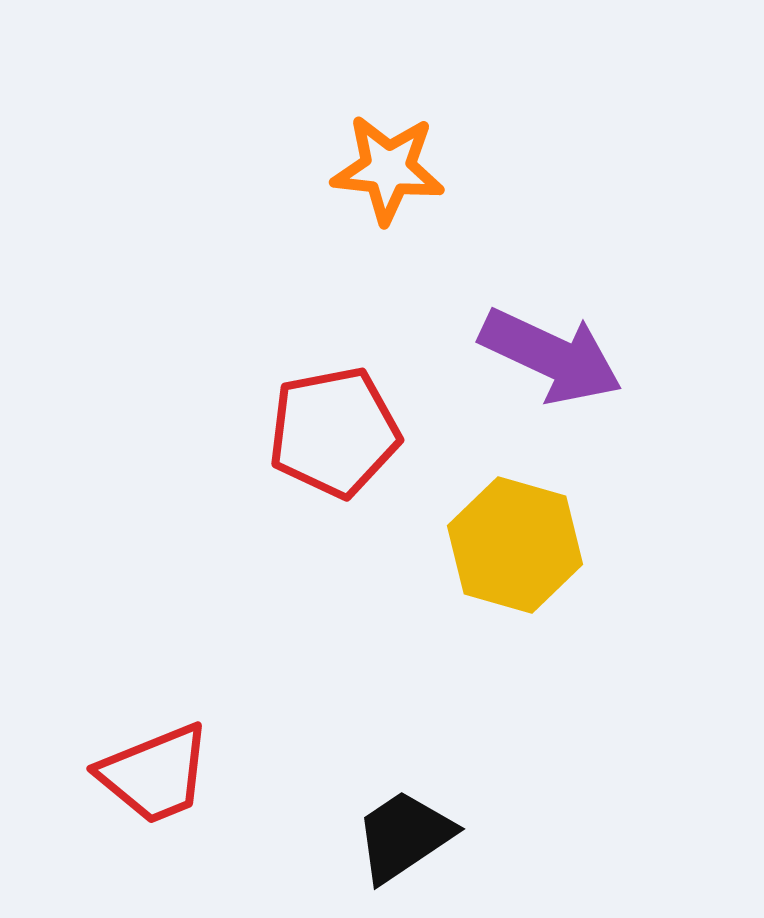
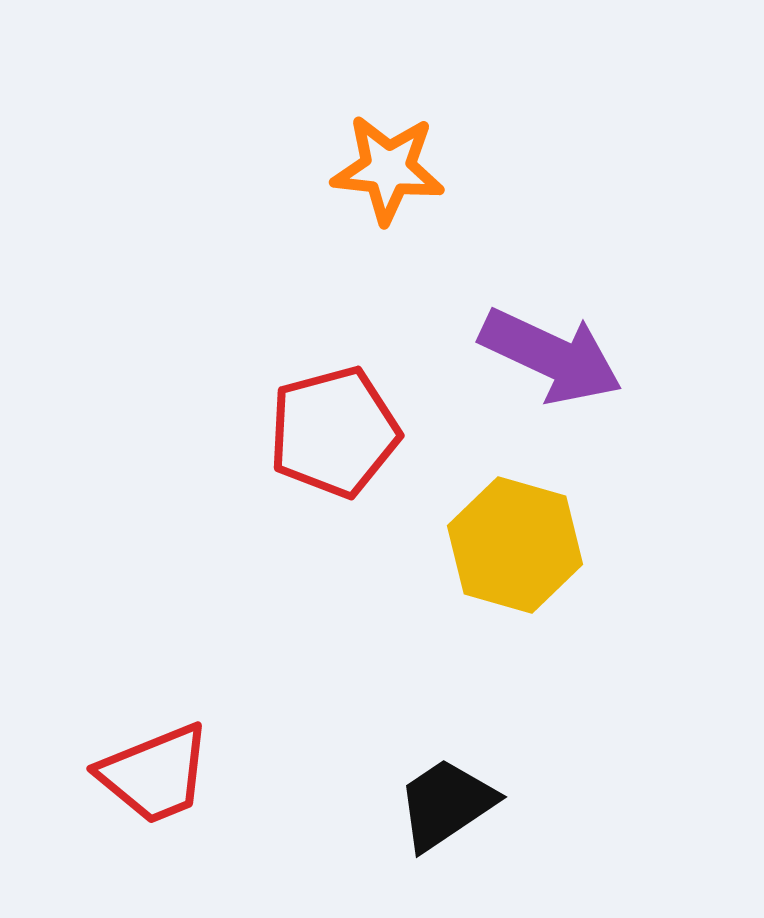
red pentagon: rotated 4 degrees counterclockwise
black trapezoid: moved 42 px right, 32 px up
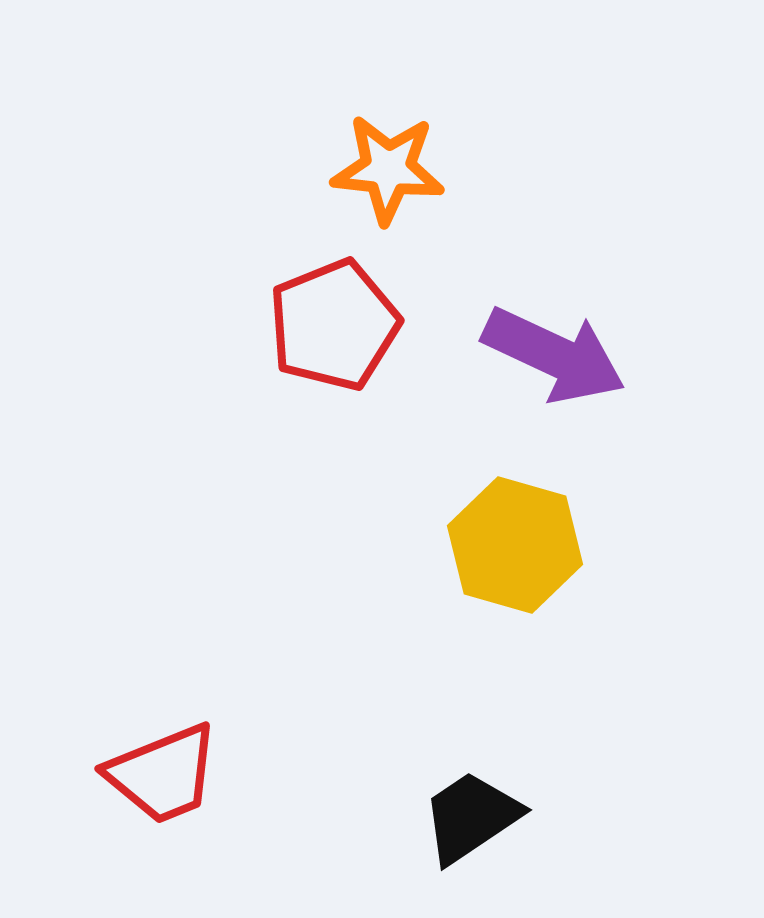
purple arrow: moved 3 px right, 1 px up
red pentagon: moved 107 px up; rotated 7 degrees counterclockwise
red trapezoid: moved 8 px right
black trapezoid: moved 25 px right, 13 px down
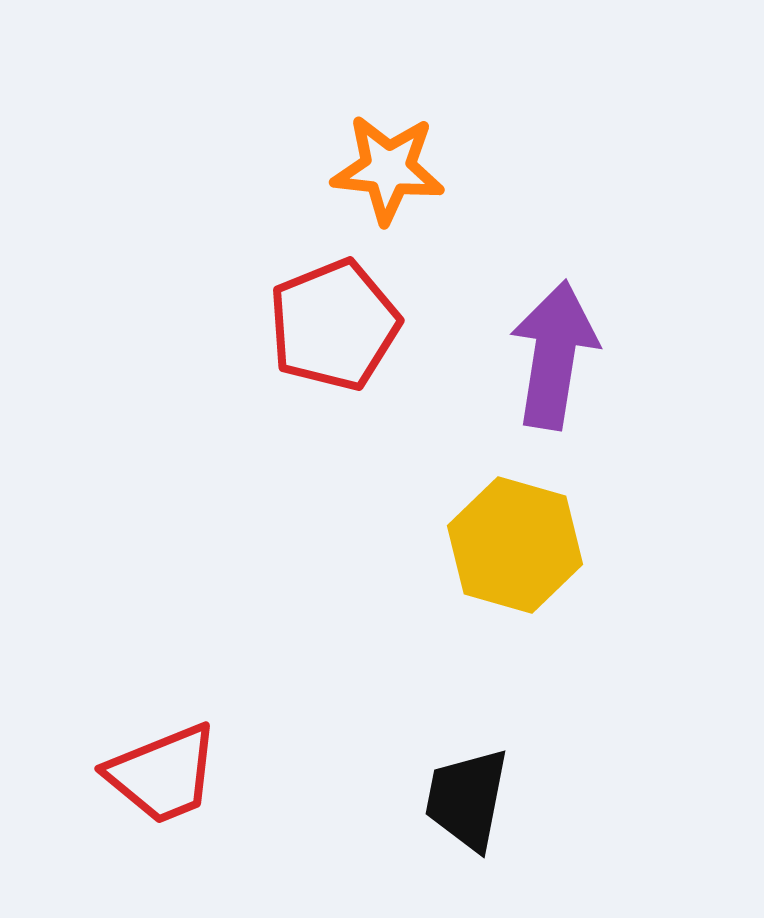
purple arrow: rotated 106 degrees counterclockwise
black trapezoid: moved 4 px left, 18 px up; rotated 45 degrees counterclockwise
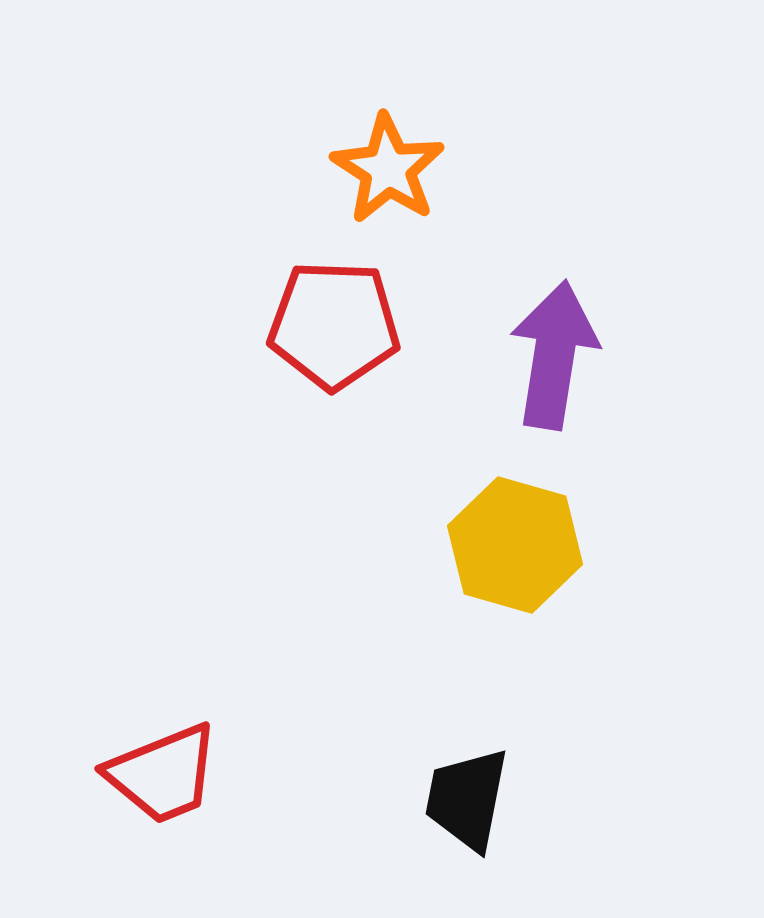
orange star: rotated 27 degrees clockwise
red pentagon: rotated 24 degrees clockwise
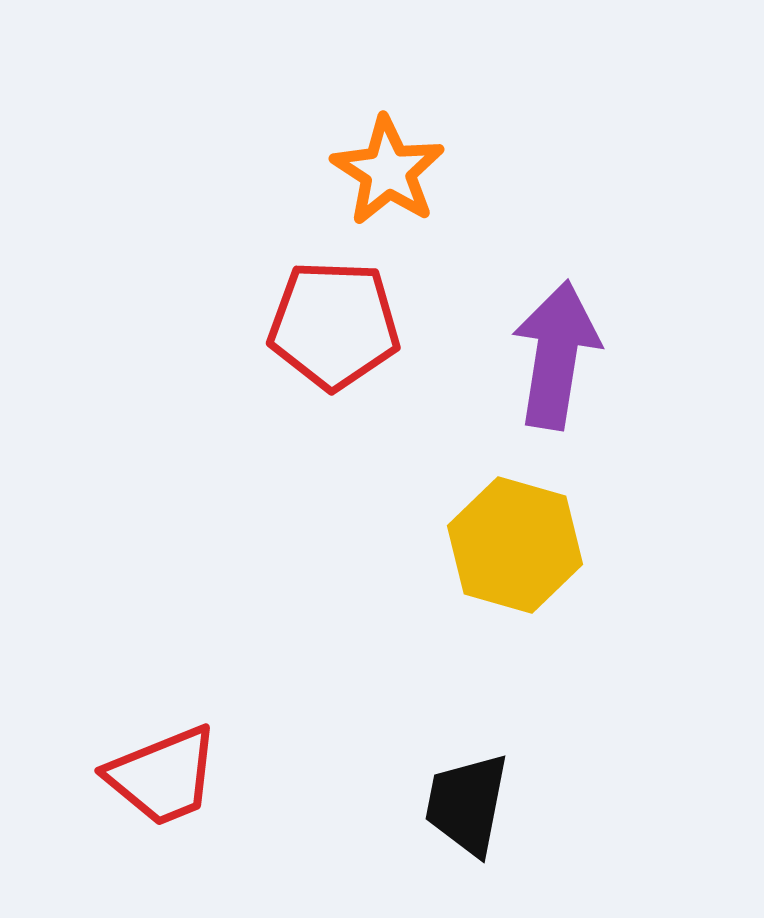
orange star: moved 2 px down
purple arrow: moved 2 px right
red trapezoid: moved 2 px down
black trapezoid: moved 5 px down
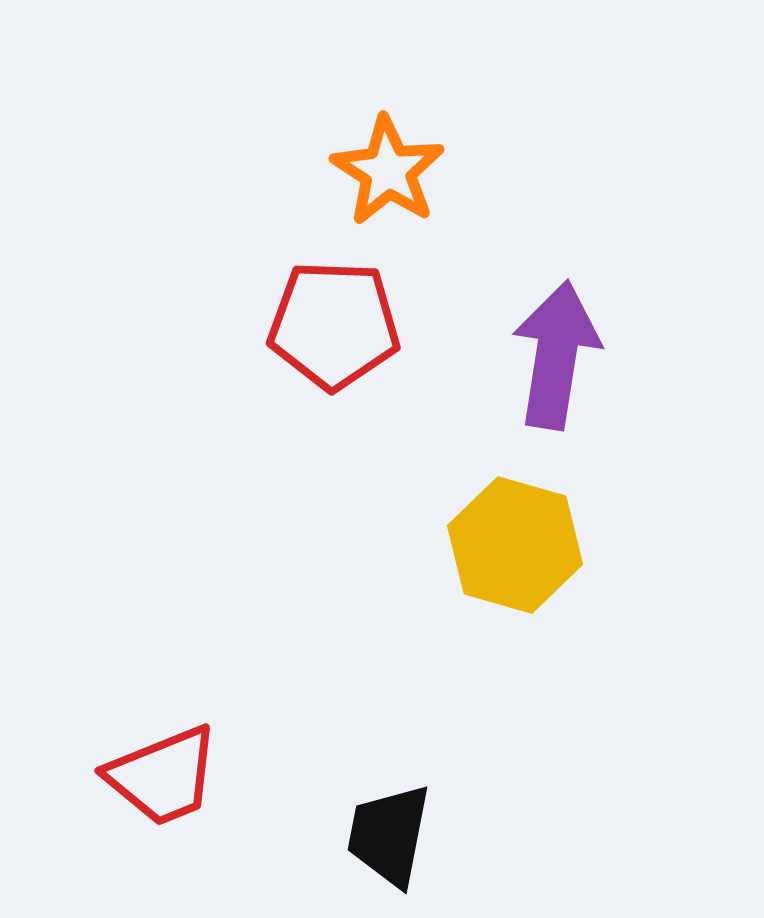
black trapezoid: moved 78 px left, 31 px down
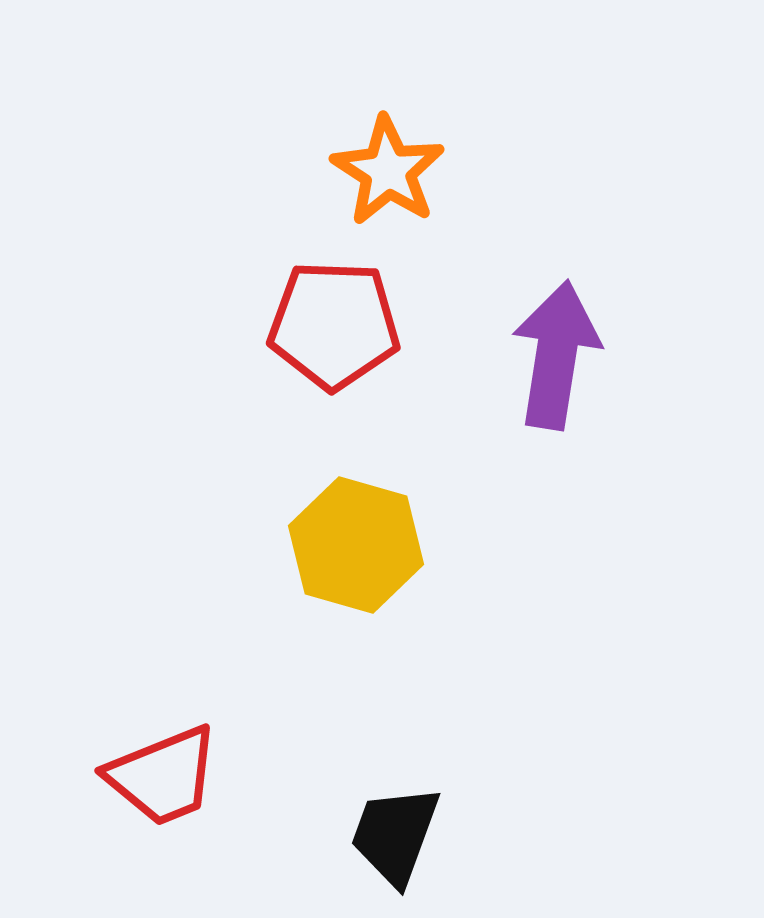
yellow hexagon: moved 159 px left
black trapezoid: moved 6 px right; rotated 9 degrees clockwise
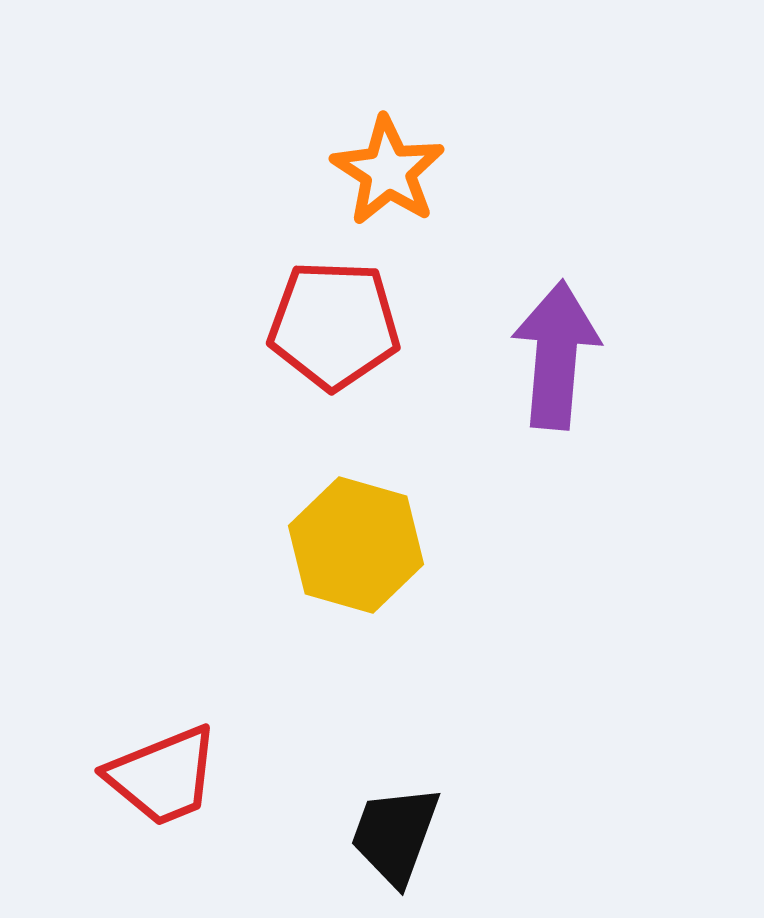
purple arrow: rotated 4 degrees counterclockwise
